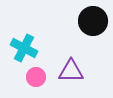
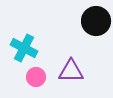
black circle: moved 3 px right
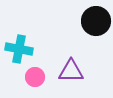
cyan cross: moved 5 px left, 1 px down; rotated 16 degrees counterclockwise
pink circle: moved 1 px left
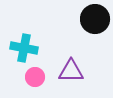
black circle: moved 1 px left, 2 px up
cyan cross: moved 5 px right, 1 px up
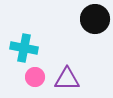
purple triangle: moved 4 px left, 8 px down
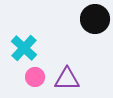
cyan cross: rotated 32 degrees clockwise
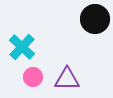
cyan cross: moved 2 px left, 1 px up
pink circle: moved 2 px left
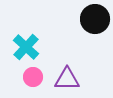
cyan cross: moved 4 px right
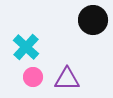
black circle: moved 2 px left, 1 px down
